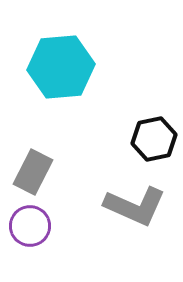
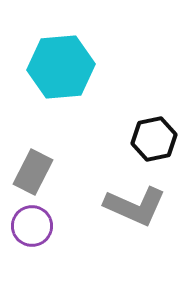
purple circle: moved 2 px right
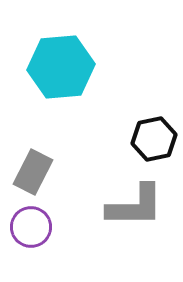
gray L-shape: rotated 24 degrees counterclockwise
purple circle: moved 1 px left, 1 px down
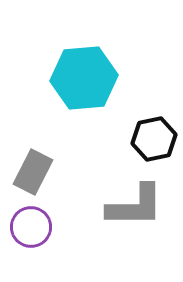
cyan hexagon: moved 23 px right, 11 px down
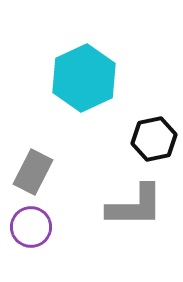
cyan hexagon: rotated 20 degrees counterclockwise
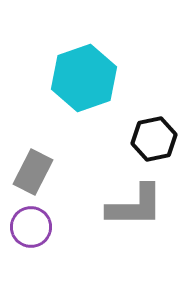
cyan hexagon: rotated 6 degrees clockwise
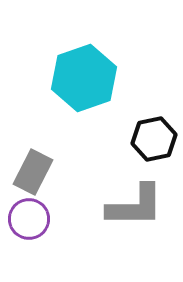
purple circle: moved 2 px left, 8 px up
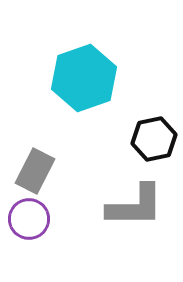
gray rectangle: moved 2 px right, 1 px up
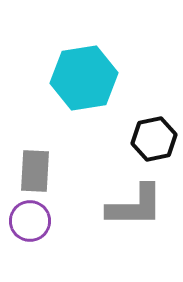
cyan hexagon: rotated 10 degrees clockwise
gray rectangle: rotated 24 degrees counterclockwise
purple circle: moved 1 px right, 2 px down
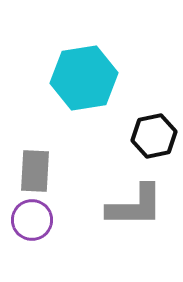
black hexagon: moved 3 px up
purple circle: moved 2 px right, 1 px up
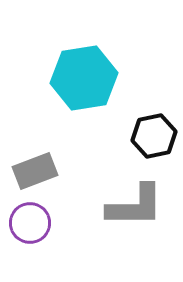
gray rectangle: rotated 66 degrees clockwise
purple circle: moved 2 px left, 3 px down
